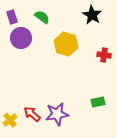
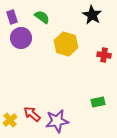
purple star: moved 7 px down
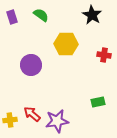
green semicircle: moved 1 px left, 2 px up
purple circle: moved 10 px right, 27 px down
yellow hexagon: rotated 15 degrees counterclockwise
yellow cross: rotated 32 degrees clockwise
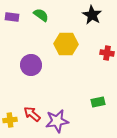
purple rectangle: rotated 64 degrees counterclockwise
red cross: moved 3 px right, 2 px up
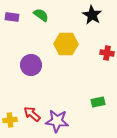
purple star: rotated 15 degrees clockwise
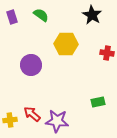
purple rectangle: rotated 64 degrees clockwise
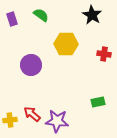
purple rectangle: moved 2 px down
red cross: moved 3 px left, 1 px down
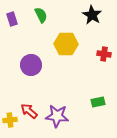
green semicircle: rotated 28 degrees clockwise
red arrow: moved 3 px left, 3 px up
purple star: moved 5 px up
